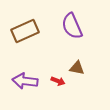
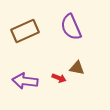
purple semicircle: moved 1 px left, 1 px down
red arrow: moved 1 px right, 3 px up
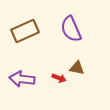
purple semicircle: moved 2 px down
purple arrow: moved 3 px left, 2 px up
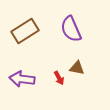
brown rectangle: rotated 8 degrees counterclockwise
red arrow: rotated 40 degrees clockwise
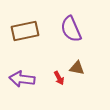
brown rectangle: rotated 20 degrees clockwise
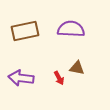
purple semicircle: rotated 116 degrees clockwise
purple arrow: moved 1 px left, 1 px up
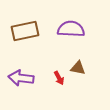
brown triangle: moved 1 px right
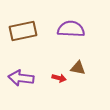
brown rectangle: moved 2 px left
red arrow: rotated 48 degrees counterclockwise
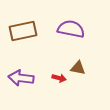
purple semicircle: rotated 8 degrees clockwise
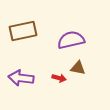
purple semicircle: moved 11 px down; rotated 24 degrees counterclockwise
